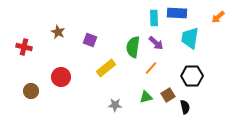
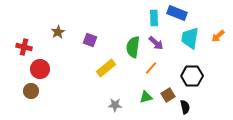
blue rectangle: rotated 18 degrees clockwise
orange arrow: moved 19 px down
brown star: rotated 16 degrees clockwise
red circle: moved 21 px left, 8 px up
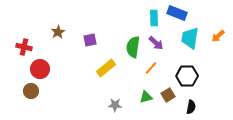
purple square: rotated 32 degrees counterclockwise
black hexagon: moved 5 px left
black semicircle: moved 6 px right; rotated 24 degrees clockwise
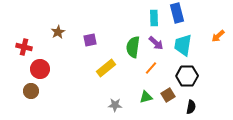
blue rectangle: rotated 54 degrees clockwise
cyan trapezoid: moved 7 px left, 7 px down
